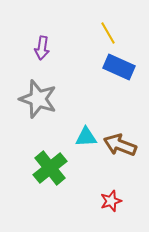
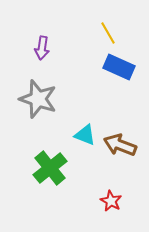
cyan triangle: moved 1 px left, 2 px up; rotated 25 degrees clockwise
red star: rotated 25 degrees counterclockwise
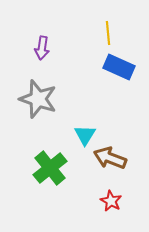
yellow line: rotated 25 degrees clockwise
cyan triangle: rotated 40 degrees clockwise
brown arrow: moved 10 px left, 13 px down
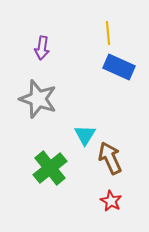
brown arrow: rotated 44 degrees clockwise
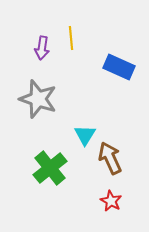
yellow line: moved 37 px left, 5 px down
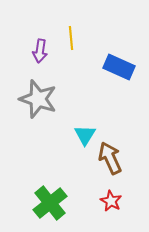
purple arrow: moved 2 px left, 3 px down
green cross: moved 35 px down
